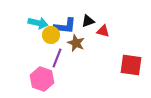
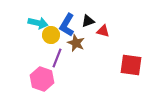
blue L-shape: moved 2 px right, 1 px up; rotated 115 degrees clockwise
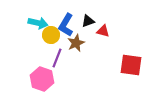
blue L-shape: moved 1 px left
brown star: rotated 24 degrees clockwise
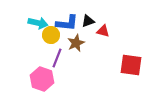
blue L-shape: moved 1 px right, 2 px up; rotated 115 degrees counterclockwise
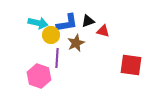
blue L-shape: rotated 15 degrees counterclockwise
purple line: rotated 18 degrees counterclockwise
pink hexagon: moved 3 px left, 3 px up
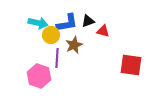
brown star: moved 2 px left, 2 px down
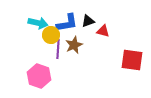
purple line: moved 1 px right, 9 px up
red square: moved 1 px right, 5 px up
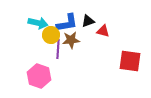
brown star: moved 3 px left, 5 px up; rotated 18 degrees clockwise
red square: moved 2 px left, 1 px down
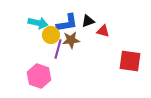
purple line: rotated 12 degrees clockwise
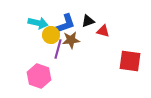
blue L-shape: moved 2 px left, 1 px down; rotated 10 degrees counterclockwise
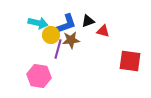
blue L-shape: moved 1 px right
pink hexagon: rotated 10 degrees counterclockwise
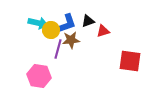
red triangle: rotated 32 degrees counterclockwise
yellow circle: moved 5 px up
